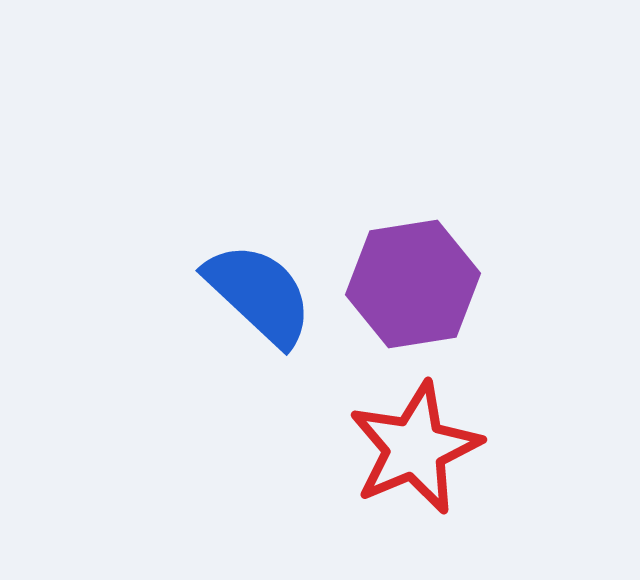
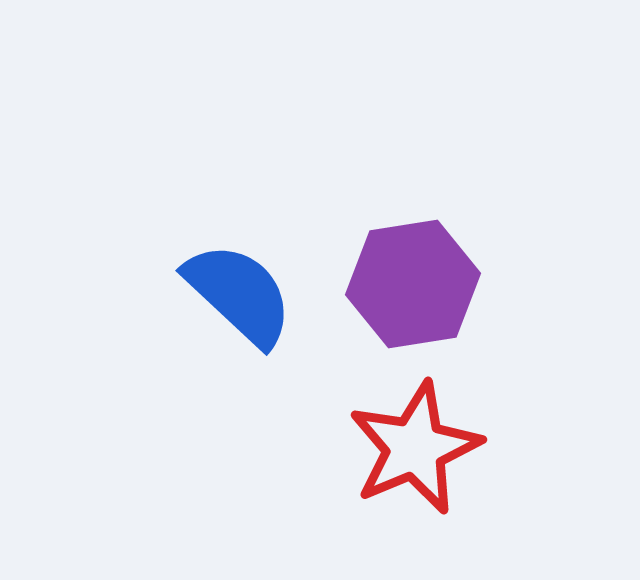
blue semicircle: moved 20 px left
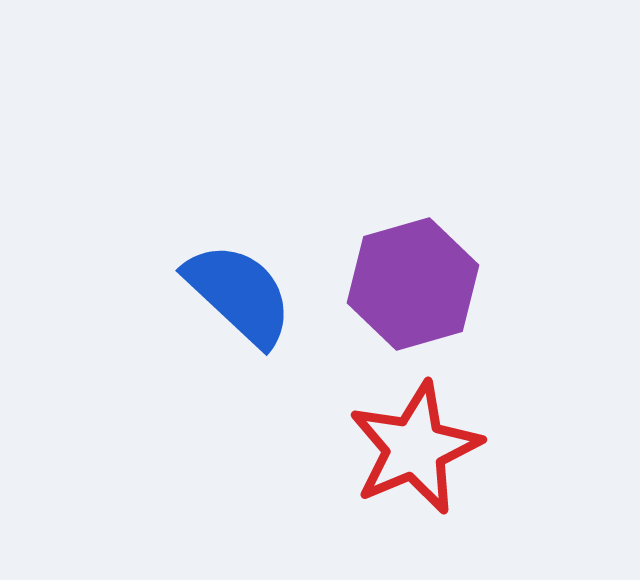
purple hexagon: rotated 7 degrees counterclockwise
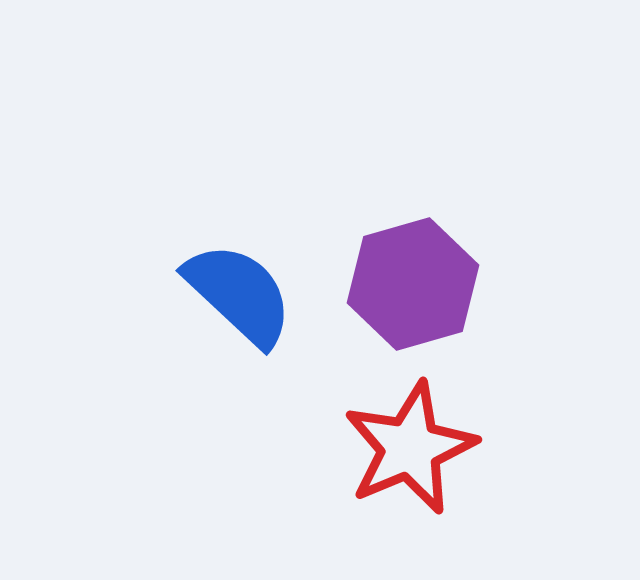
red star: moved 5 px left
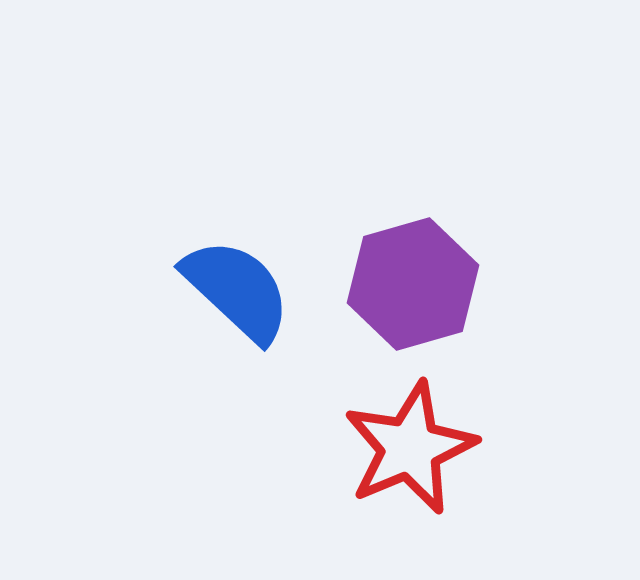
blue semicircle: moved 2 px left, 4 px up
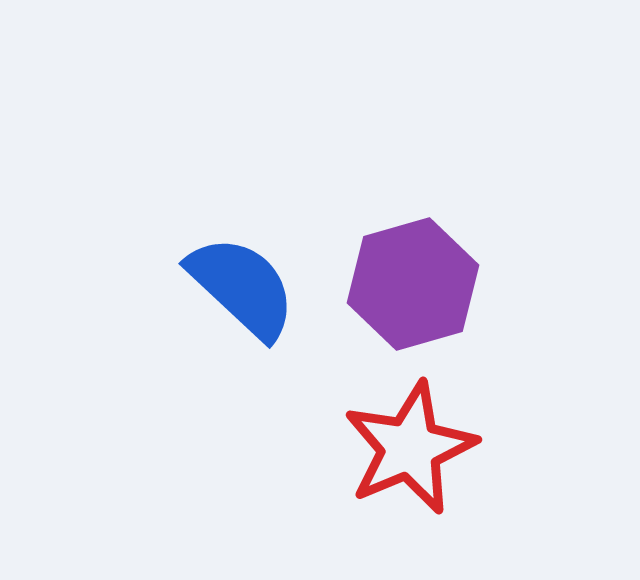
blue semicircle: moved 5 px right, 3 px up
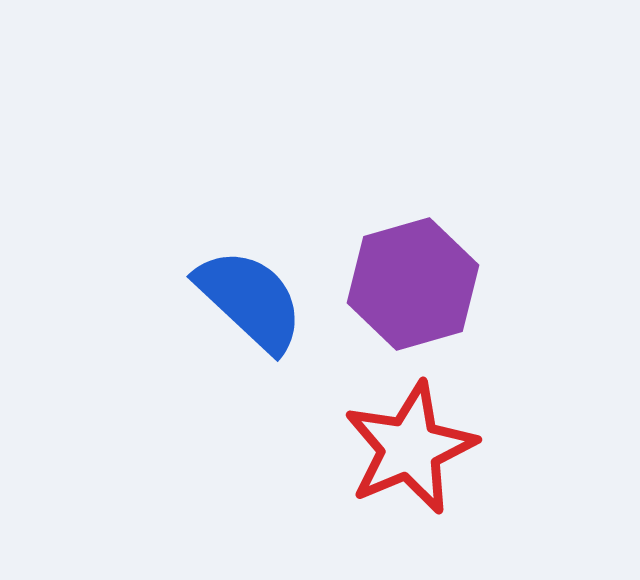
blue semicircle: moved 8 px right, 13 px down
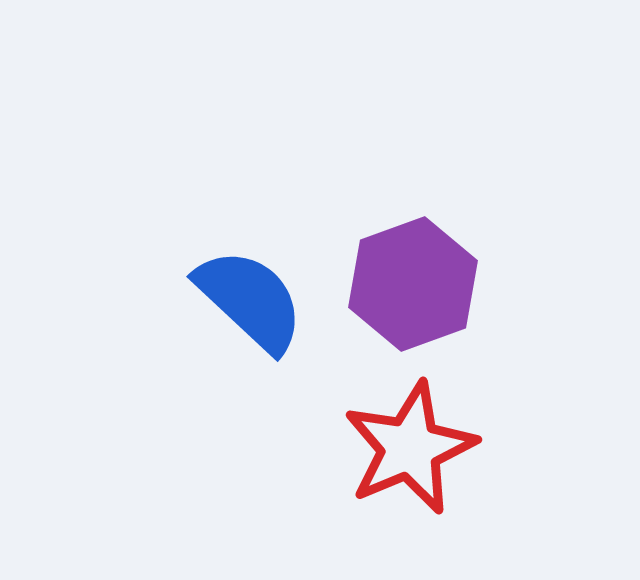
purple hexagon: rotated 4 degrees counterclockwise
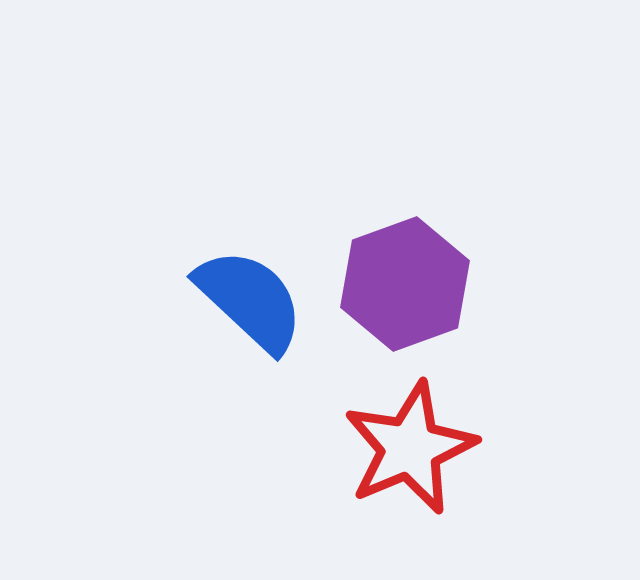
purple hexagon: moved 8 px left
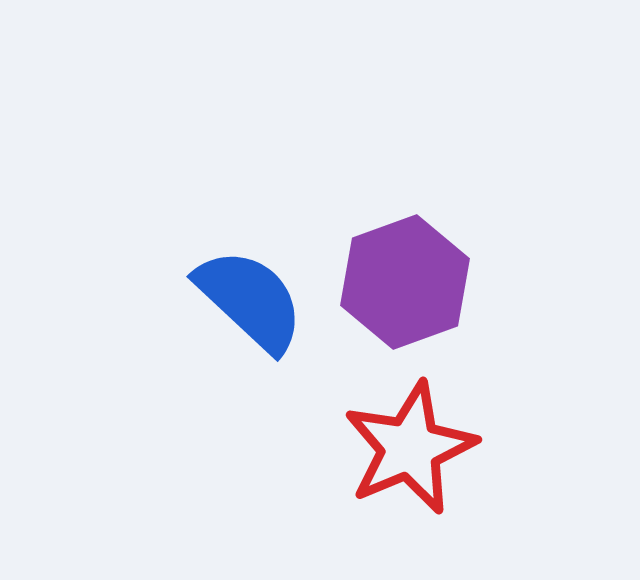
purple hexagon: moved 2 px up
